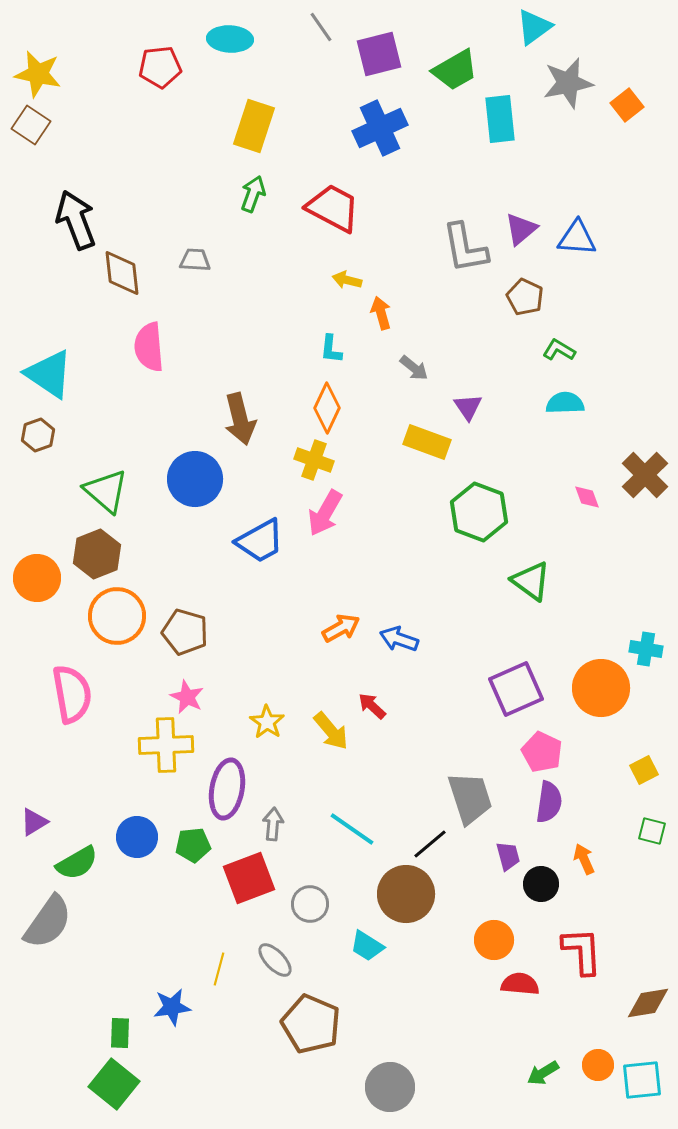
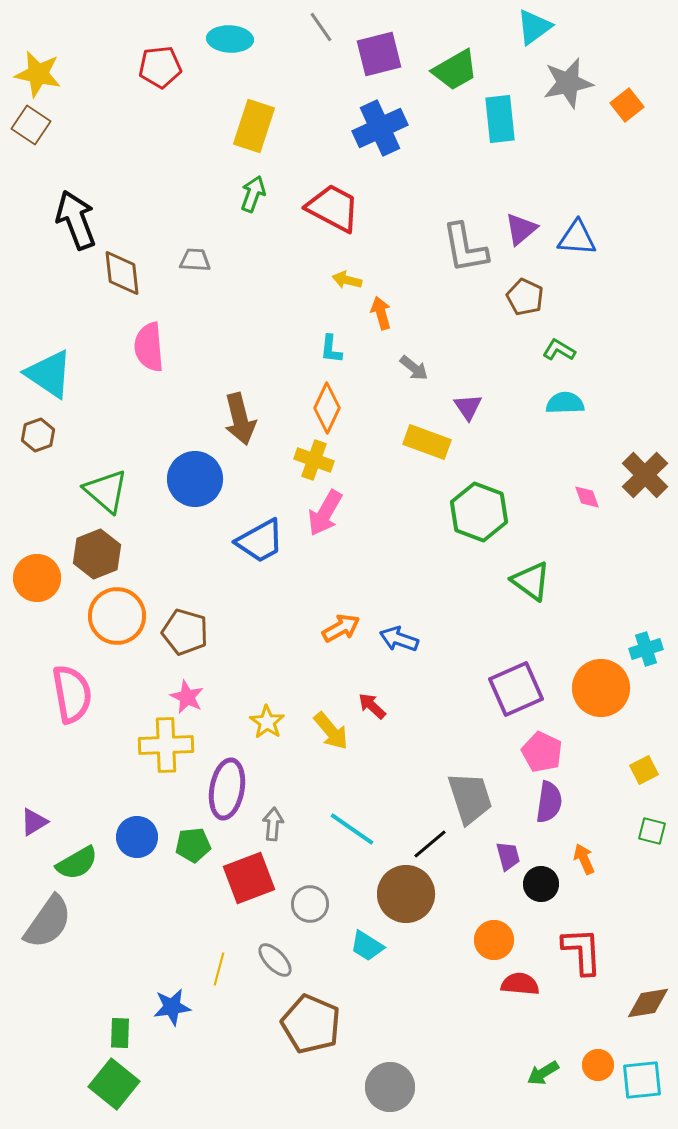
cyan cross at (646, 649): rotated 28 degrees counterclockwise
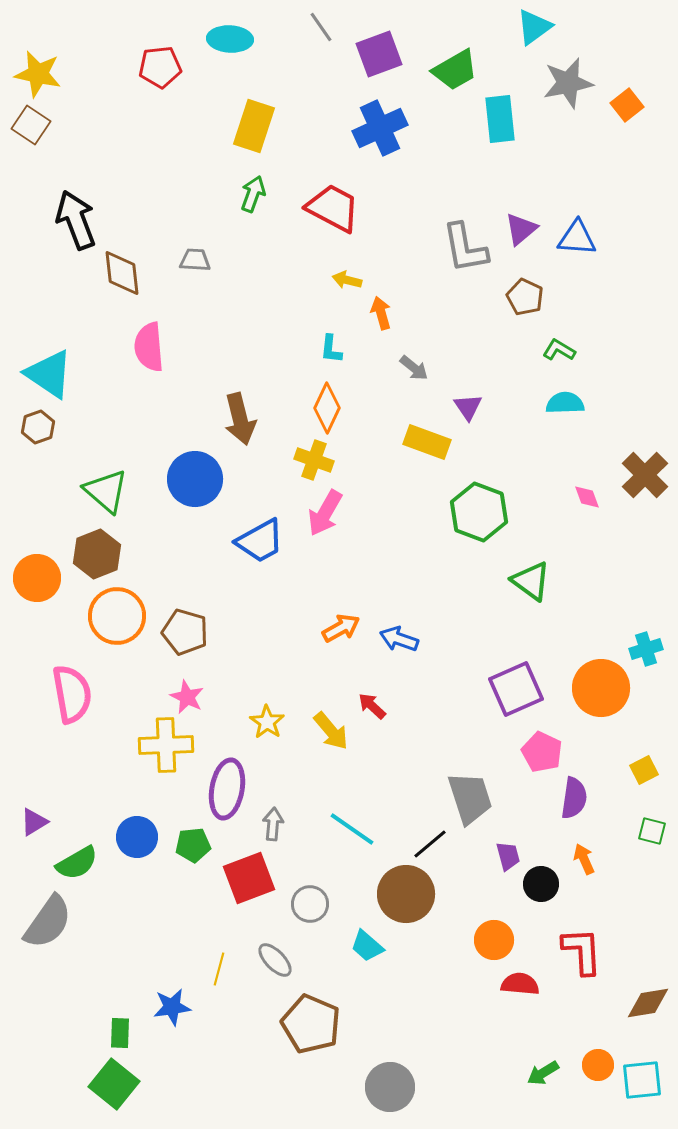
purple square at (379, 54): rotated 6 degrees counterclockwise
brown hexagon at (38, 435): moved 8 px up
purple semicircle at (549, 802): moved 25 px right, 4 px up
cyan trapezoid at (367, 946): rotated 9 degrees clockwise
